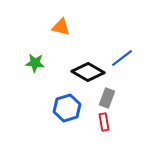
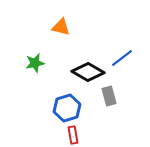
green star: rotated 18 degrees counterclockwise
gray rectangle: moved 2 px right, 2 px up; rotated 36 degrees counterclockwise
red rectangle: moved 31 px left, 13 px down
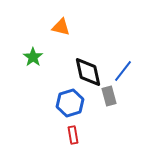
blue line: moved 1 px right, 13 px down; rotated 15 degrees counterclockwise
green star: moved 2 px left, 6 px up; rotated 24 degrees counterclockwise
black diamond: rotated 48 degrees clockwise
blue hexagon: moved 3 px right, 5 px up
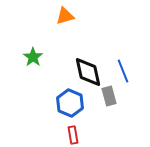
orange triangle: moved 4 px right, 11 px up; rotated 30 degrees counterclockwise
blue line: rotated 60 degrees counterclockwise
blue hexagon: rotated 20 degrees counterclockwise
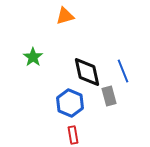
black diamond: moved 1 px left
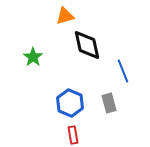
black diamond: moved 27 px up
gray rectangle: moved 7 px down
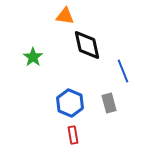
orange triangle: rotated 24 degrees clockwise
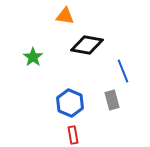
black diamond: rotated 68 degrees counterclockwise
gray rectangle: moved 3 px right, 3 px up
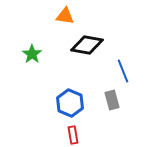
green star: moved 1 px left, 3 px up
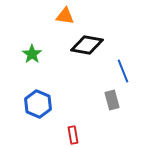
blue hexagon: moved 32 px left, 1 px down
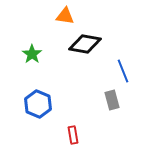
black diamond: moved 2 px left, 1 px up
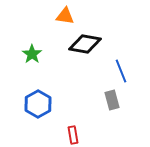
blue line: moved 2 px left
blue hexagon: rotated 8 degrees clockwise
